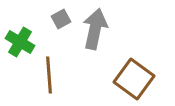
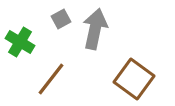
brown line: moved 2 px right, 4 px down; rotated 42 degrees clockwise
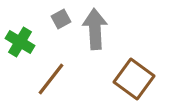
gray arrow: rotated 15 degrees counterclockwise
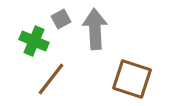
green cross: moved 14 px right, 1 px up; rotated 8 degrees counterclockwise
brown square: moved 2 px left; rotated 18 degrees counterclockwise
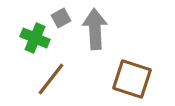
gray square: moved 1 px up
green cross: moved 1 px right, 3 px up
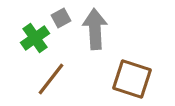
green cross: rotated 32 degrees clockwise
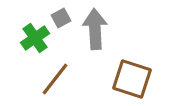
brown line: moved 4 px right
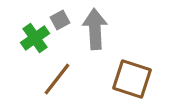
gray square: moved 1 px left, 2 px down
brown line: moved 2 px right
